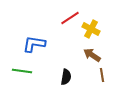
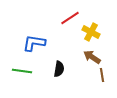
yellow cross: moved 3 px down
blue L-shape: moved 1 px up
brown arrow: moved 2 px down
black semicircle: moved 7 px left, 8 px up
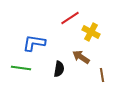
brown arrow: moved 11 px left
green line: moved 1 px left, 3 px up
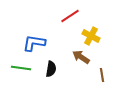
red line: moved 2 px up
yellow cross: moved 4 px down
black semicircle: moved 8 px left
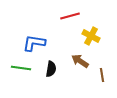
red line: rotated 18 degrees clockwise
brown arrow: moved 1 px left, 4 px down
